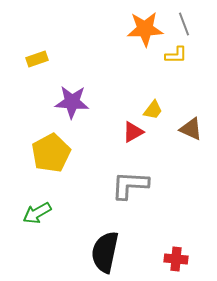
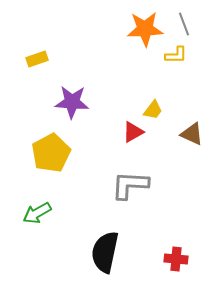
brown triangle: moved 1 px right, 5 px down
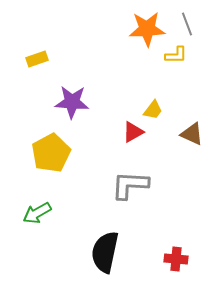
gray line: moved 3 px right
orange star: moved 2 px right
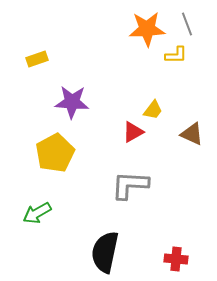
yellow pentagon: moved 4 px right
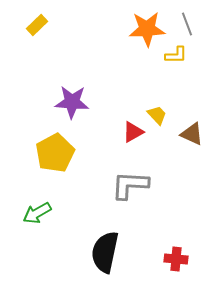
yellow rectangle: moved 34 px up; rotated 25 degrees counterclockwise
yellow trapezoid: moved 4 px right, 5 px down; rotated 80 degrees counterclockwise
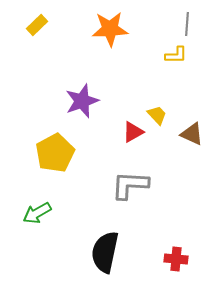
gray line: rotated 25 degrees clockwise
orange star: moved 37 px left
purple star: moved 10 px right, 1 px up; rotated 24 degrees counterclockwise
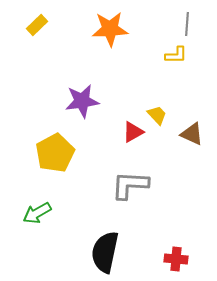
purple star: rotated 12 degrees clockwise
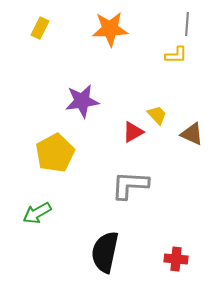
yellow rectangle: moved 3 px right, 3 px down; rotated 20 degrees counterclockwise
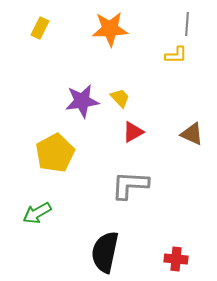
yellow trapezoid: moved 37 px left, 17 px up
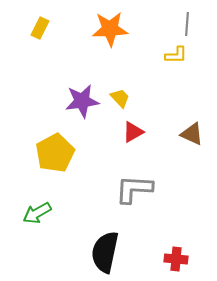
gray L-shape: moved 4 px right, 4 px down
